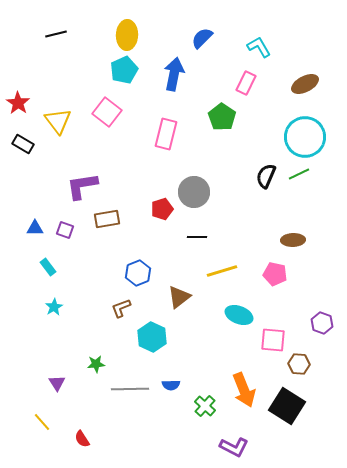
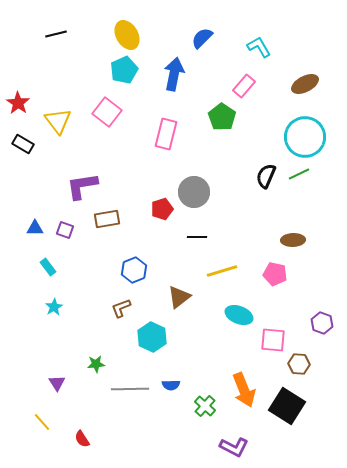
yellow ellipse at (127, 35): rotated 32 degrees counterclockwise
pink rectangle at (246, 83): moved 2 px left, 3 px down; rotated 15 degrees clockwise
blue hexagon at (138, 273): moved 4 px left, 3 px up
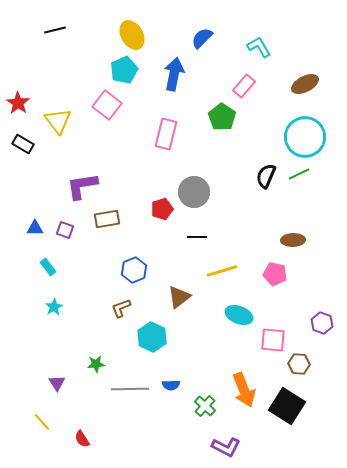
black line at (56, 34): moved 1 px left, 4 px up
yellow ellipse at (127, 35): moved 5 px right
pink square at (107, 112): moved 7 px up
purple L-shape at (234, 447): moved 8 px left
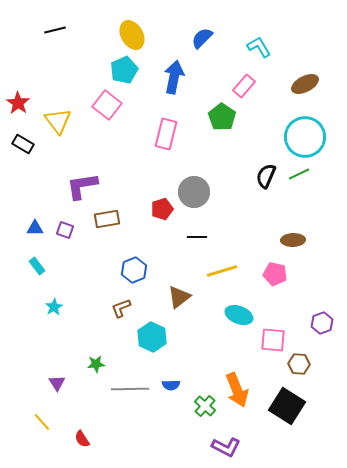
blue arrow at (174, 74): moved 3 px down
cyan rectangle at (48, 267): moved 11 px left, 1 px up
purple hexagon at (322, 323): rotated 20 degrees clockwise
orange arrow at (244, 390): moved 7 px left
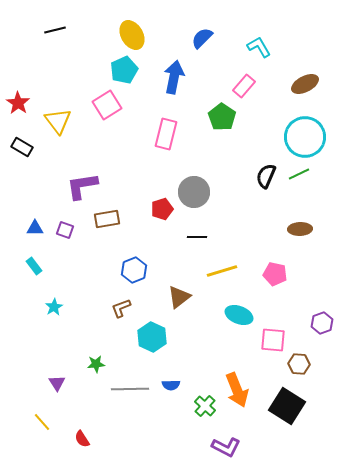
pink square at (107, 105): rotated 20 degrees clockwise
black rectangle at (23, 144): moved 1 px left, 3 px down
brown ellipse at (293, 240): moved 7 px right, 11 px up
cyan rectangle at (37, 266): moved 3 px left
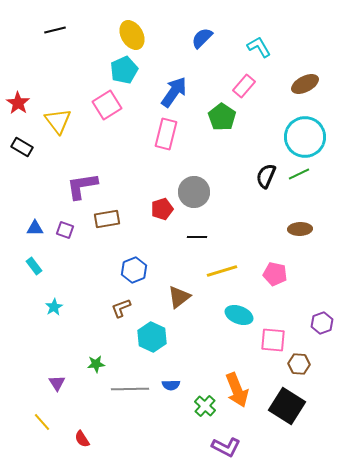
blue arrow at (174, 77): moved 15 px down; rotated 24 degrees clockwise
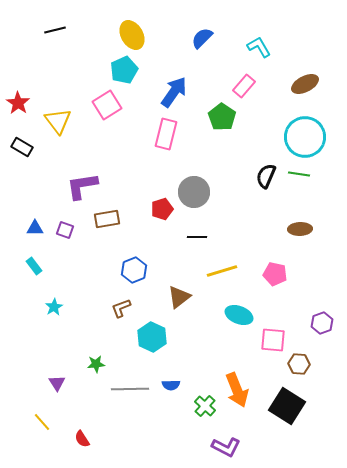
green line at (299, 174): rotated 35 degrees clockwise
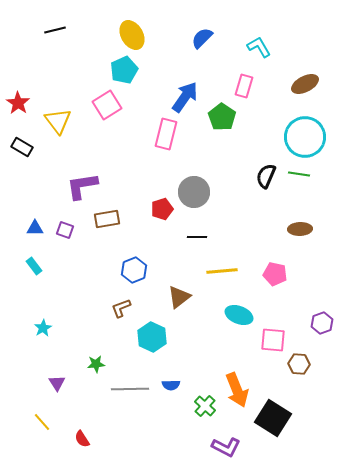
pink rectangle at (244, 86): rotated 25 degrees counterclockwise
blue arrow at (174, 92): moved 11 px right, 5 px down
yellow line at (222, 271): rotated 12 degrees clockwise
cyan star at (54, 307): moved 11 px left, 21 px down
black square at (287, 406): moved 14 px left, 12 px down
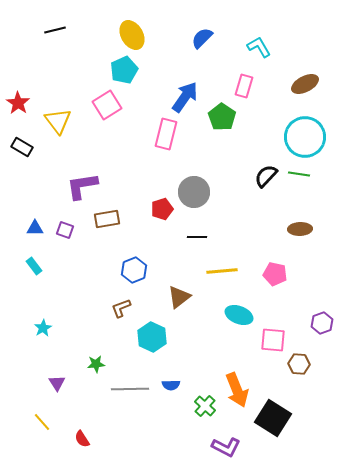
black semicircle at (266, 176): rotated 20 degrees clockwise
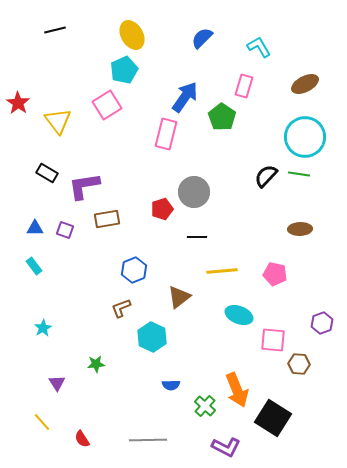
black rectangle at (22, 147): moved 25 px right, 26 px down
purple L-shape at (82, 186): moved 2 px right
gray line at (130, 389): moved 18 px right, 51 px down
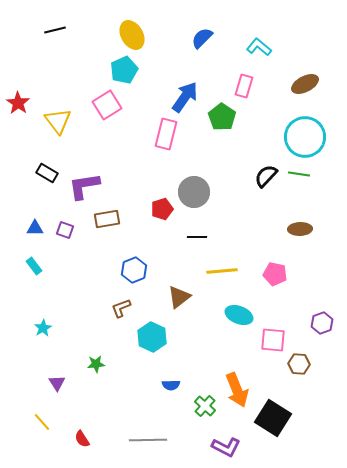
cyan L-shape at (259, 47): rotated 20 degrees counterclockwise
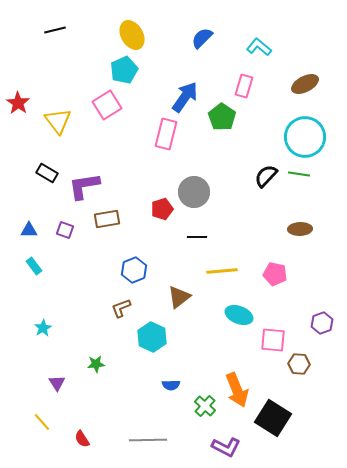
blue triangle at (35, 228): moved 6 px left, 2 px down
